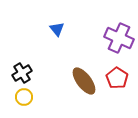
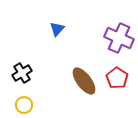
blue triangle: rotated 21 degrees clockwise
yellow circle: moved 8 px down
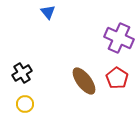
blue triangle: moved 9 px left, 17 px up; rotated 21 degrees counterclockwise
yellow circle: moved 1 px right, 1 px up
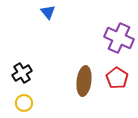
brown ellipse: rotated 44 degrees clockwise
yellow circle: moved 1 px left, 1 px up
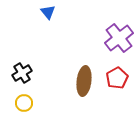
purple cross: rotated 28 degrees clockwise
red pentagon: rotated 10 degrees clockwise
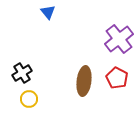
purple cross: moved 1 px down
red pentagon: rotated 15 degrees counterclockwise
yellow circle: moved 5 px right, 4 px up
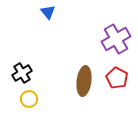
purple cross: moved 3 px left; rotated 8 degrees clockwise
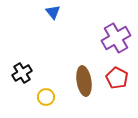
blue triangle: moved 5 px right
purple cross: moved 1 px up
brown ellipse: rotated 16 degrees counterclockwise
yellow circle: moved 17 px right, 2 px up
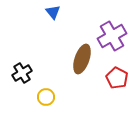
purple cross: moved 4 px left, 2 px up
brown ellipse: moved 2 px left, 22 px up; rotated 28 degrees clockwise
